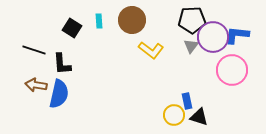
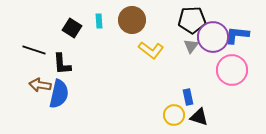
brown arrow: moved 4 px right
blue rectangle: moved 1 px right, 4 px up
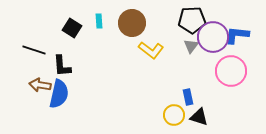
brown circle: moved 3 px down
black L-shape: moved 2 px down
pink circle: moved 1 px left, 1 px down
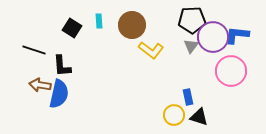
brown circle: moved 2 px down
